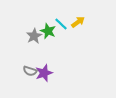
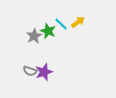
purple star: moved 1 px up
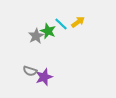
gray star: moved 2 px right
purple star: moved 5 px down
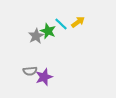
gray semicircle: rotated 24 degrees counterclockwise
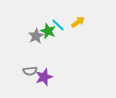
cyan line: moved 3 px left, 1 px down
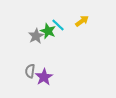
yellow arrow: moved 4 px right, 1 px up
gray semicircle: rotated 104 degrees clockwise
purple star: rotated 12 degrees counterclockwise
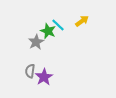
gray star: moved 6 px down
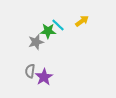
green star: rotated 21 degrees counterclockwise
gray star: rotated 14 degrees clockwise
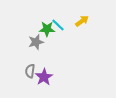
green star: moved 1 px left, 2 px up
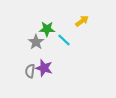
cyan line: moved 6 px right, 15 px down
gray star: rotated 21 degrees counterclockwise
purple star: moved 9 px up; rotated 24 degrees counterclockwise
